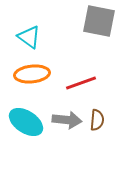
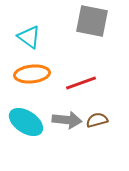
gray square: moved 7 px left
brown semicircle: rotated 110 degrees counterclockwise
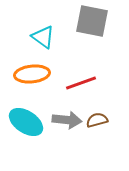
cyan triangle: moved 14 px right
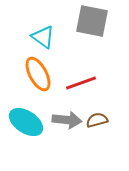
orange ellipse: moved 6 px right; rotated 68 degrees clockwise
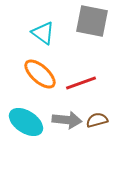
cyan triangle: moved 4 px up
orange ellipse: moved 2 px right; rotated 20 degrees counterclockwise
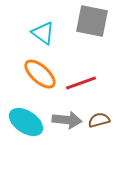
brown semicircle: moved 2 px right
